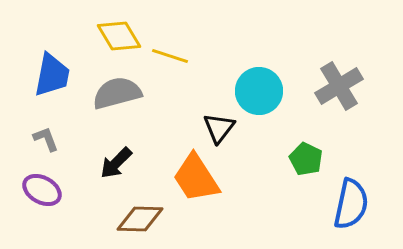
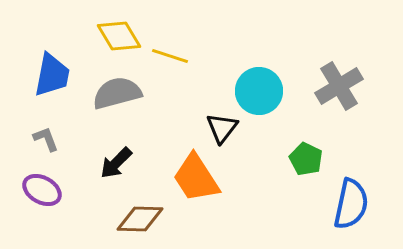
black triangle: moved 3 px right
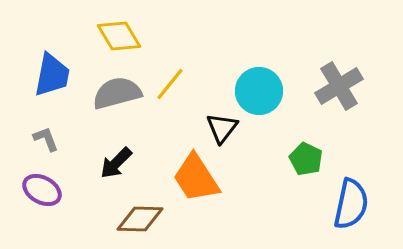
yellow line: moved 28 px down; rotated 69 degrees counterclockwise
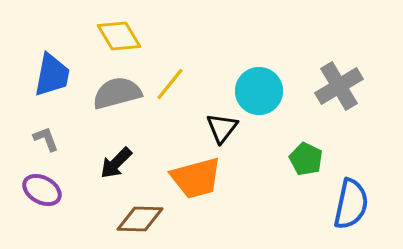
orange trapezoid: rotated 72 degrees counterclockwise
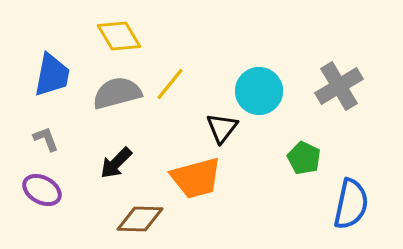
green pentagon: moved 2 px left, 1 px up
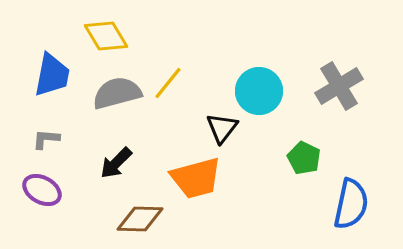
yellow diamond: moved 13 px left
yellow line: moved 2 px left, 1 px up
gray L-shape: rotated 64 degrees counterclockwise
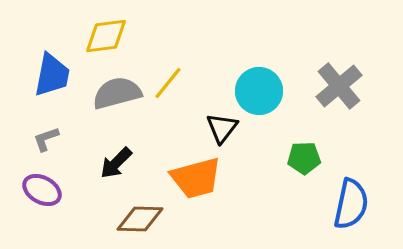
yellow diamond: rotated 66 degrees counterclockwise
gray cross: rotated 9 degrees counterclockwise
gray L-shape: rotated 24 degrees counterclockwise
green pentagon: rotated 28 degrees counterclockwise
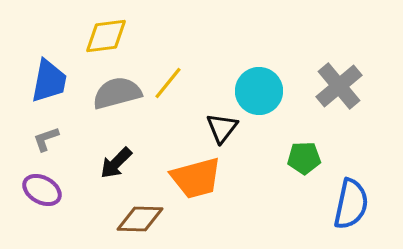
blue trapezoid: moved 3 px left, 6 px down
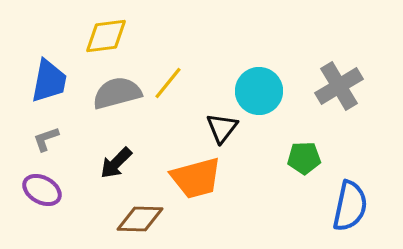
gray cross: rotated 9 degrees clockwise
blue semicircle: moved 1 px left, 2 px down
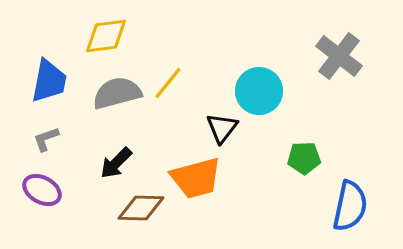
gray cross: moved 30 px up; rotated 21 degrees counterclockwise
brown diamond: moved 1 px right, 11 px up
